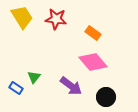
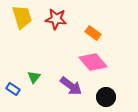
yellow trapezoid: rotated 15 degrees clockwise
blue rectangle: moved 3 px left, 1 px down
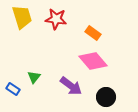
pink diamond: moved 1 px up
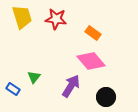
pink diamond: moved 2 px left
purple arrow: rotated 95 degrees counterclockwise
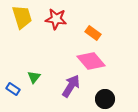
black circle: moved 1 px left, 2 px down
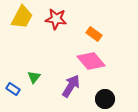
yellow trapezoid: rotated 45 degrees clockwise
orange rectangle: moved 1 px right, 1 px down
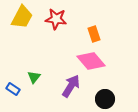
orange rectangle: rotated 35 degrees clockwise
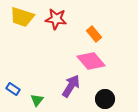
yellow trapezoid: rotated 80 degrees clockwise
orange rectangle: rotated 21 degrees counterclockwise
green triangle: moved 3 px right, 23 px down
